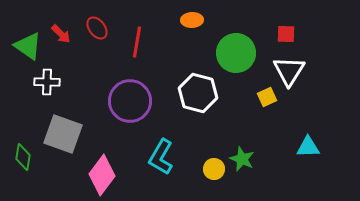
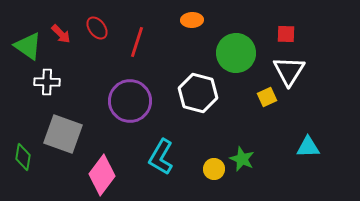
red line: rotated 8 degrees clockwise
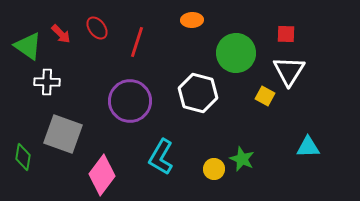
yellow square: moved 2 px left, 1 px up; rotated 36 degrees counterclockwise
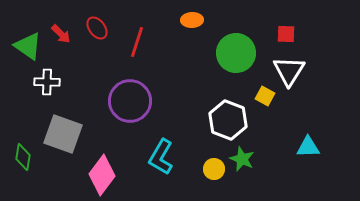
white hexagon: moved 30 px right, 27 px down; rotated 6 degrees clockwise
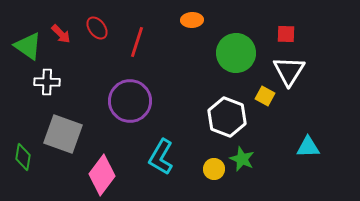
white hexagon: moved 1 px left, 3 px up
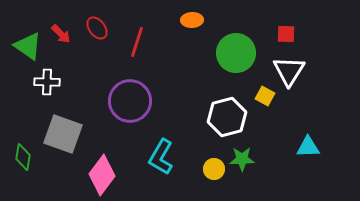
white hexagon: rotated 24 degrees clockwise
green star: rotated 25 degrees counterclockwise
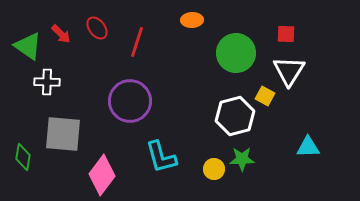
white hexagon: moved 8 px right, 1 px up
gray square: rotated 15 degrees counterclockwise
cyan L-shape: rotated 45 degrees counterclockwise
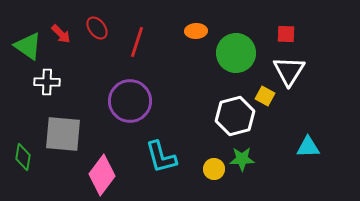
orange ellipse: moved 4 px right, 11 px down
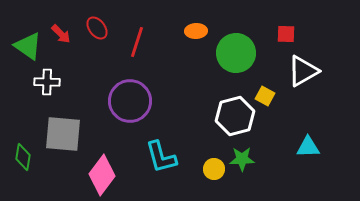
white triangle: moved 14 px right; rotated 28 degrees clockwise
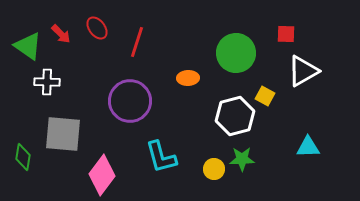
orange ellipse: moved 8 px left, 47 px down
